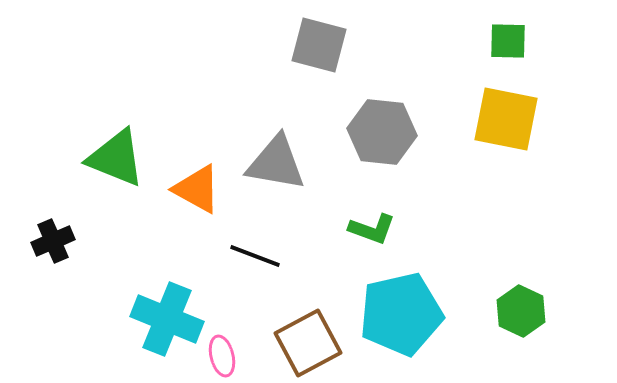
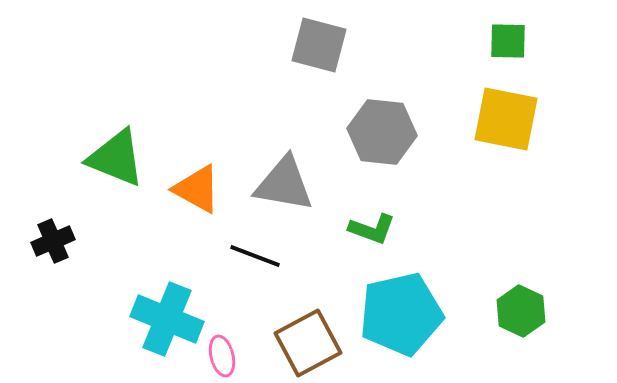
gray triangle: moved 8 px right, 21 px down
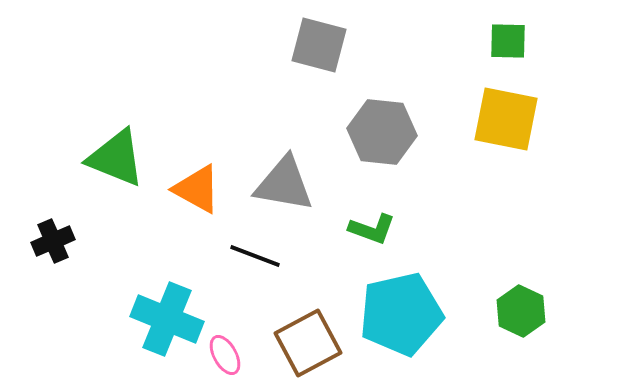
pink ellipse: moved 3 px right, 1 px up; rotated 15 degrees counterclockwise
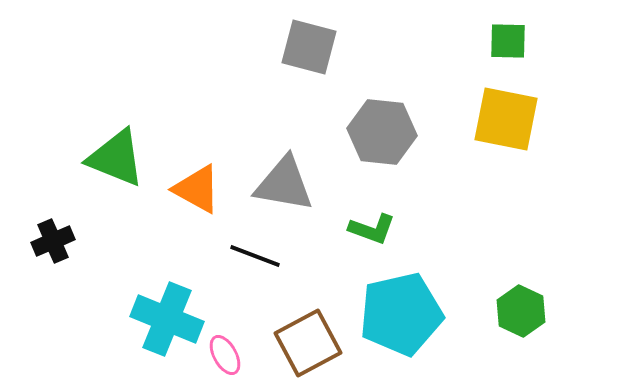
gray square: moved 10 px left, 2 px down
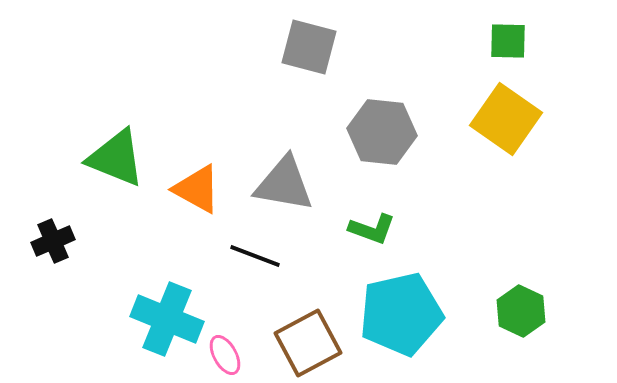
yellow square: rotated 24 degrees clockwise
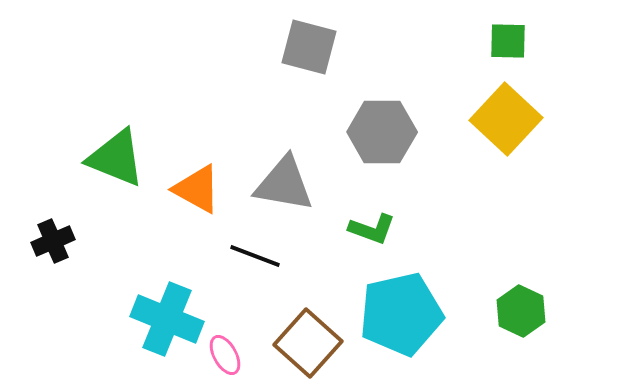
yellow square: rotated 8 degrees clockwise
gray hexagon: rotated 6 degrees counterclockwise
brown square: rotated 20 degrees counterclockwise
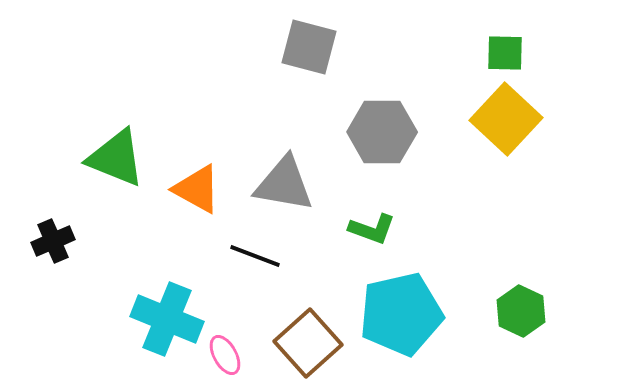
green square: moved 3 px left, 12 px down
brown square: rotated 6 degrees clockwise
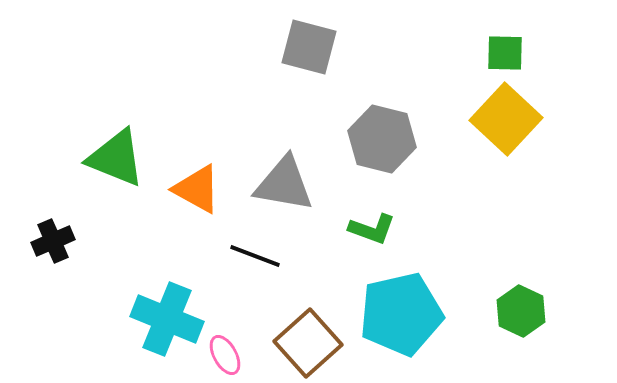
gray hexagon: moved 7 px down; rotated 14 degrees clockwise
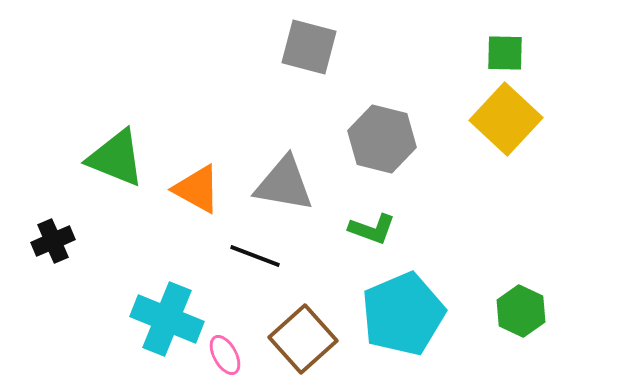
cyan pentagon: moved 2 px right; rotated 10 degrees counterclockwise
brown square: moved 5 px left, 4 px up
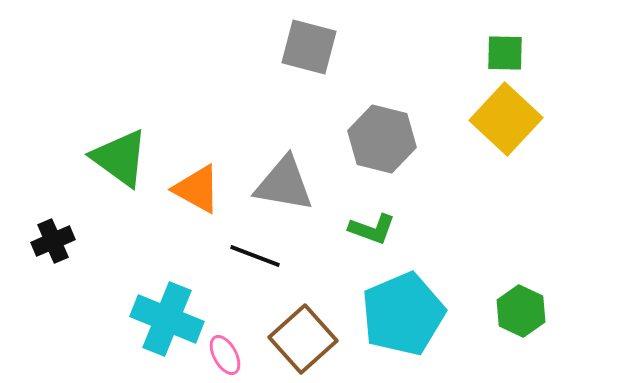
green triangle: moved 4 px right; rotated 14 degrees clockwise
